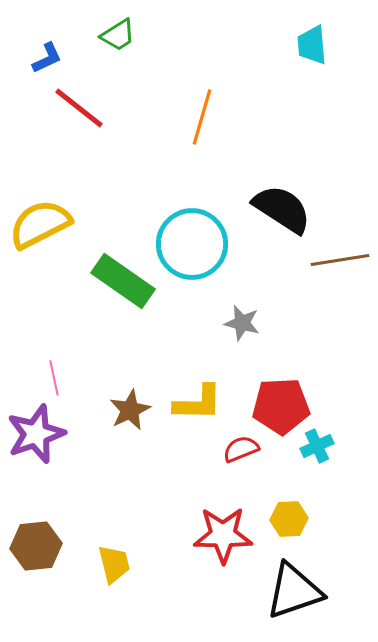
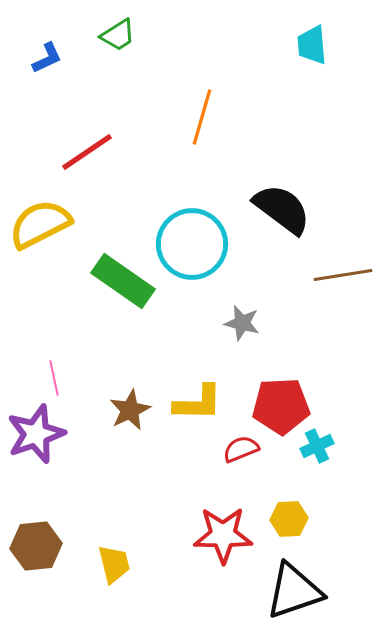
red line: moved 8 px right, 44 px down; rotated 72 degrees counterclockwise
black semicircle: rotated 4 degrees clockwise
brown line: moved 3 px right, 15 px down
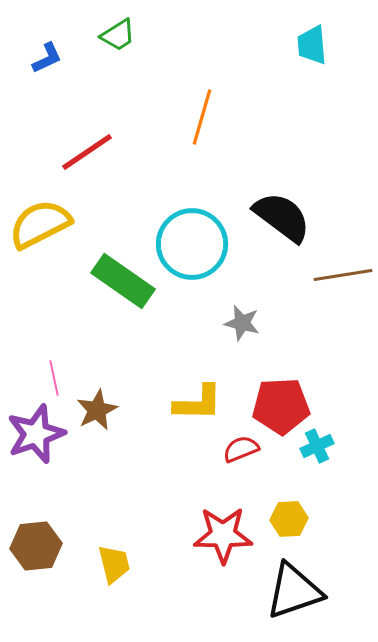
black semicircle: moved 8 px down
brown star: moved 33 px left
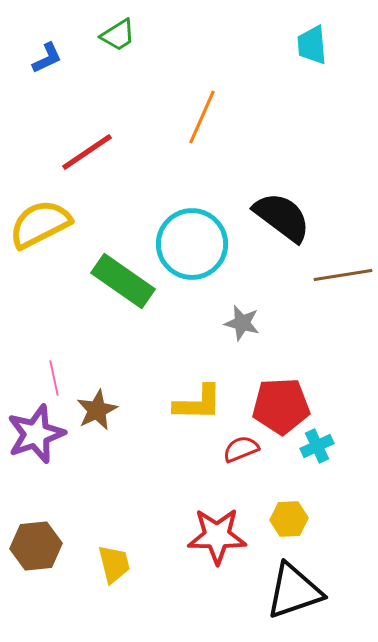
orange line: rotated 8 degrees clockwise
red star: moved 6 px left, 1 px down
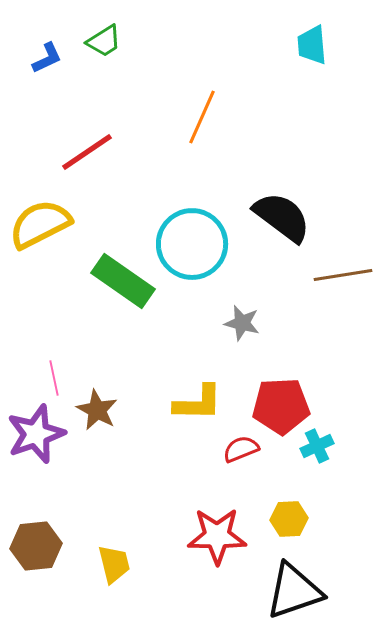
green trapezoid: moved 14 px left, 6 px down
brown star: rotated 18 degrees counterclockwise
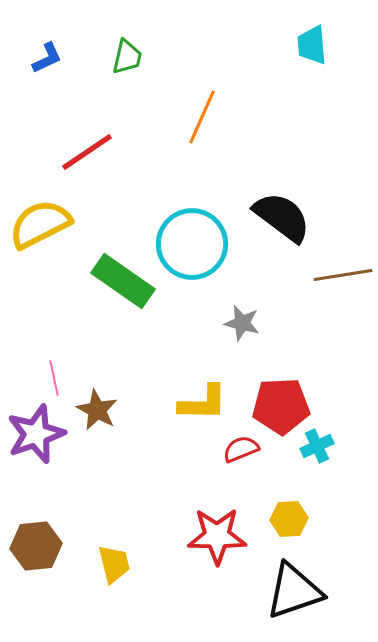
green trapezoid: moved 23 px right, 16 px down; rotated 45 degrees counterclockwise
yellow L-shape: moved 5 px right
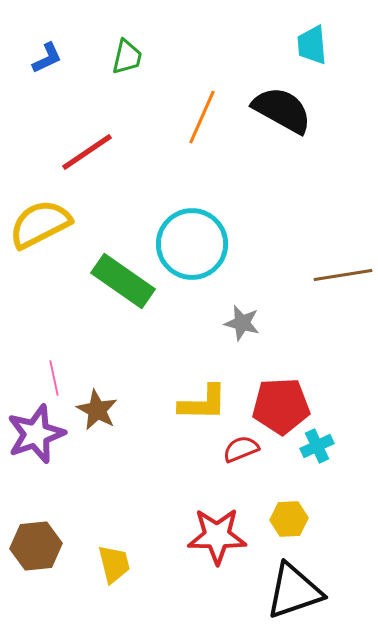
black semicircle: moved 107 px up; rotated 8 degrees counterclockwise
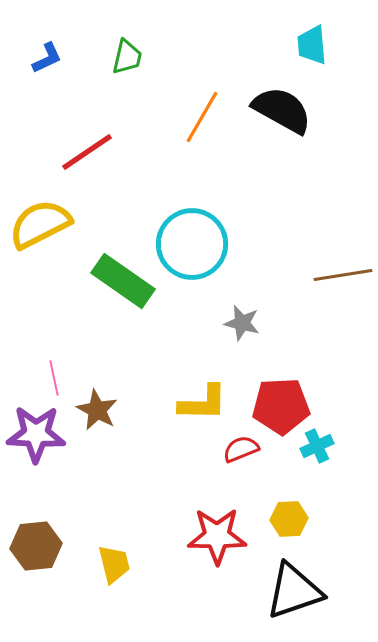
orange line: rotated 6 degrees clockwise
purple star: rotated 22 degrees clockwise
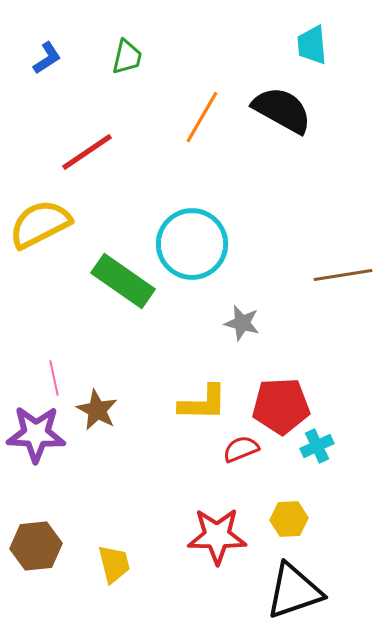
blue L-shape: rotated 8 degrees counterclockwise
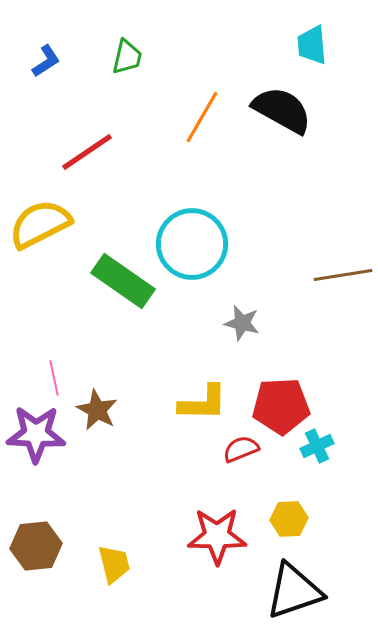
blue L-shape: moved 1 px left, 3 px down
